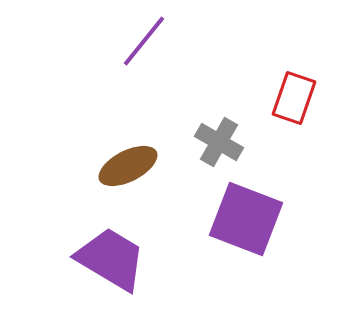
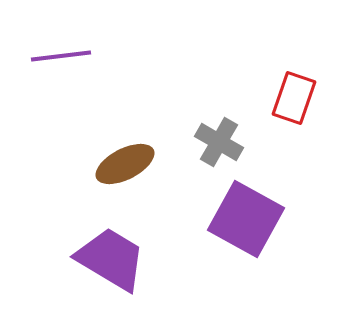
purple line: moved 83 px left, 15 px down; rotated 44 degrees clockwise
brown ellipse: moved 3 px left, 2 px up
purple square: rotated 8 degrees clockwise
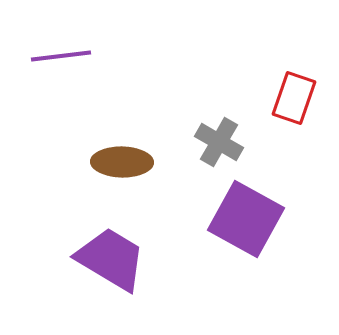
brown ellipse: moved 3 px left, 2 px up; rotated 28 degrees clockwise
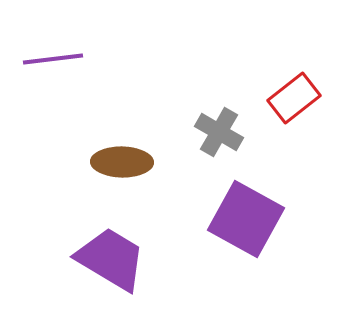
purple line: moved 8 px left, 3 px down
red rectangle: rotated 33 degrees clockwise
gray cross: moved 10 px up
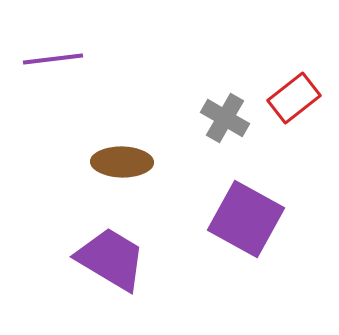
gray cross: moved 6 px right, 14 px up
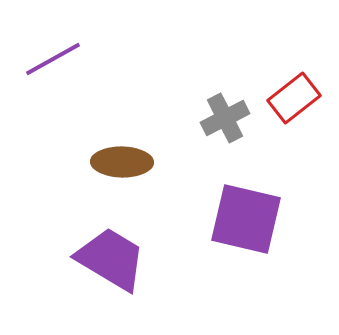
purple line: rotated 22 degrees counterclockwise
gray cross: rotated 33 degrees clockwise
purple square: rotated 16 degrees counterclockwise
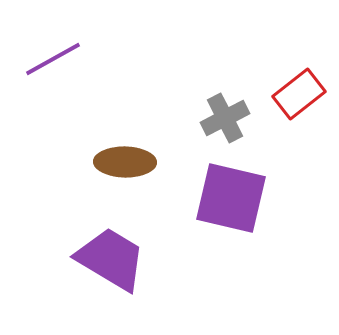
red rectangle: moved 5 px right, 4 px up
brown ellipse: moved 3 px right
purple square: moved 15 px left, 21 px up
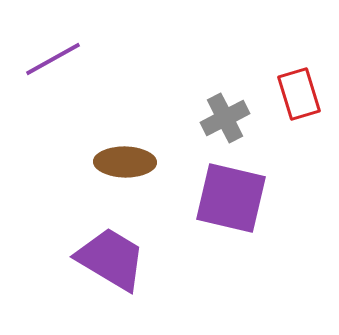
red rectangle: rotated 69 degrees counterclockwise
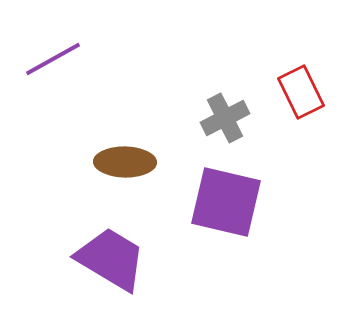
red rectangle: moved 2 px right, 2 px up; rotated 9 degrees counterclockwise
purple square: moved 5 px left, 4 px down
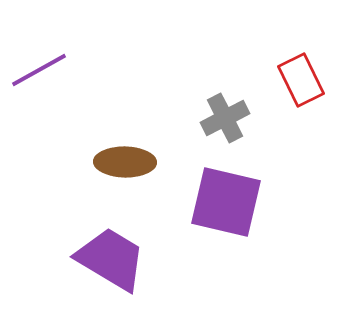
purple line: moved 14 px left, 11 px down
red rectangle: moved 12 px up
